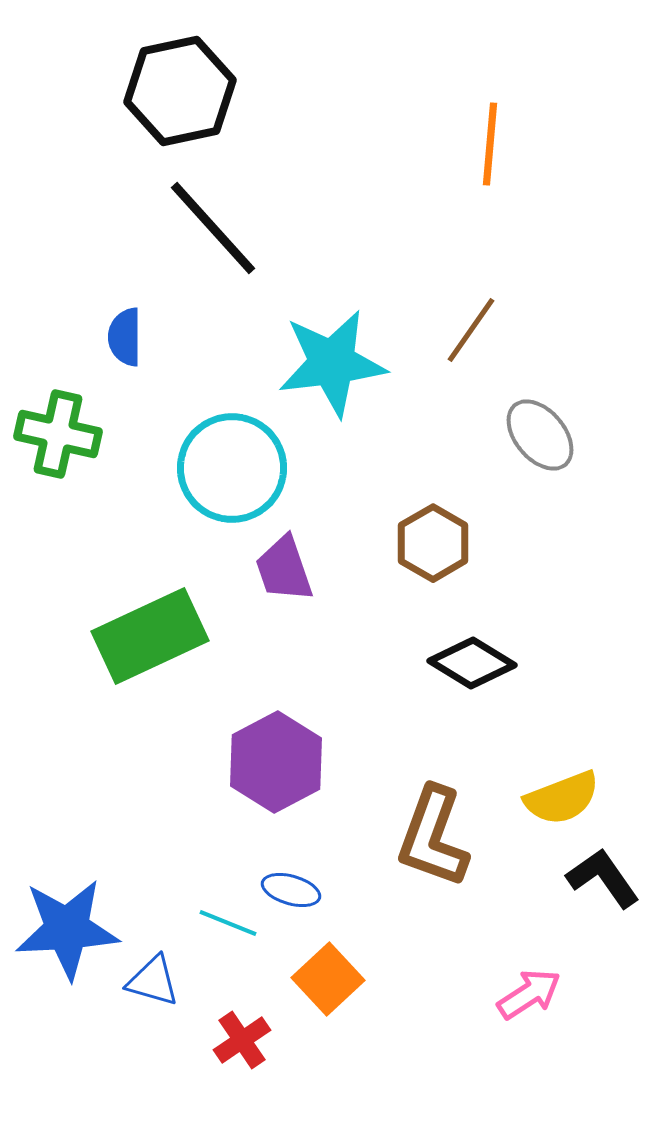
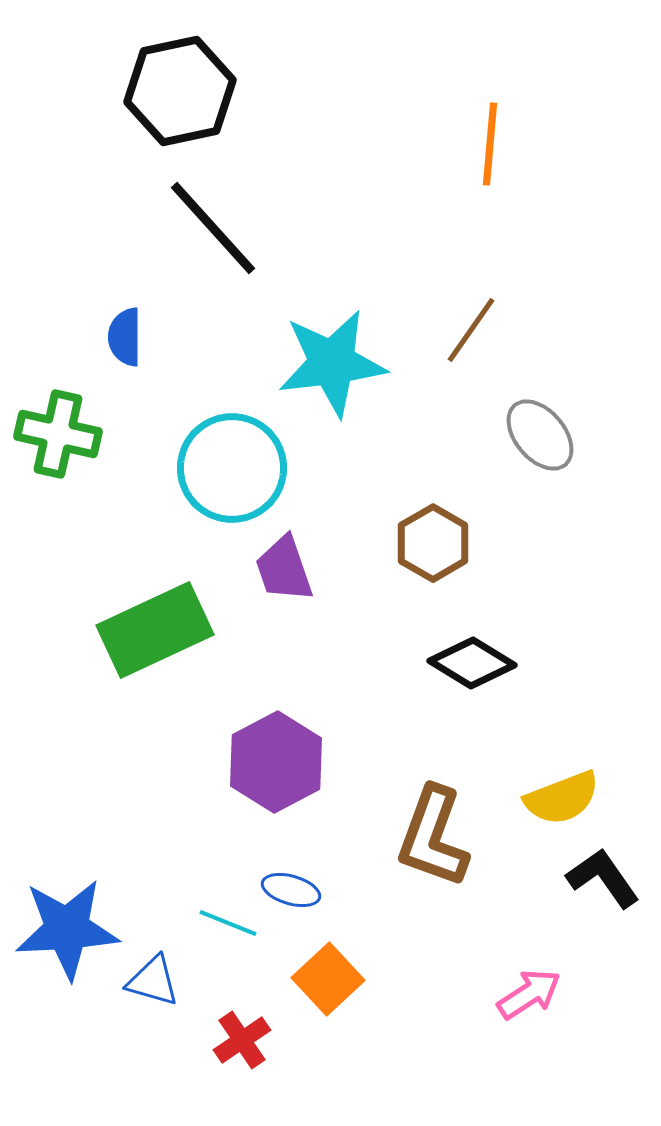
green rectangle: moved 5 px right, 6 px up
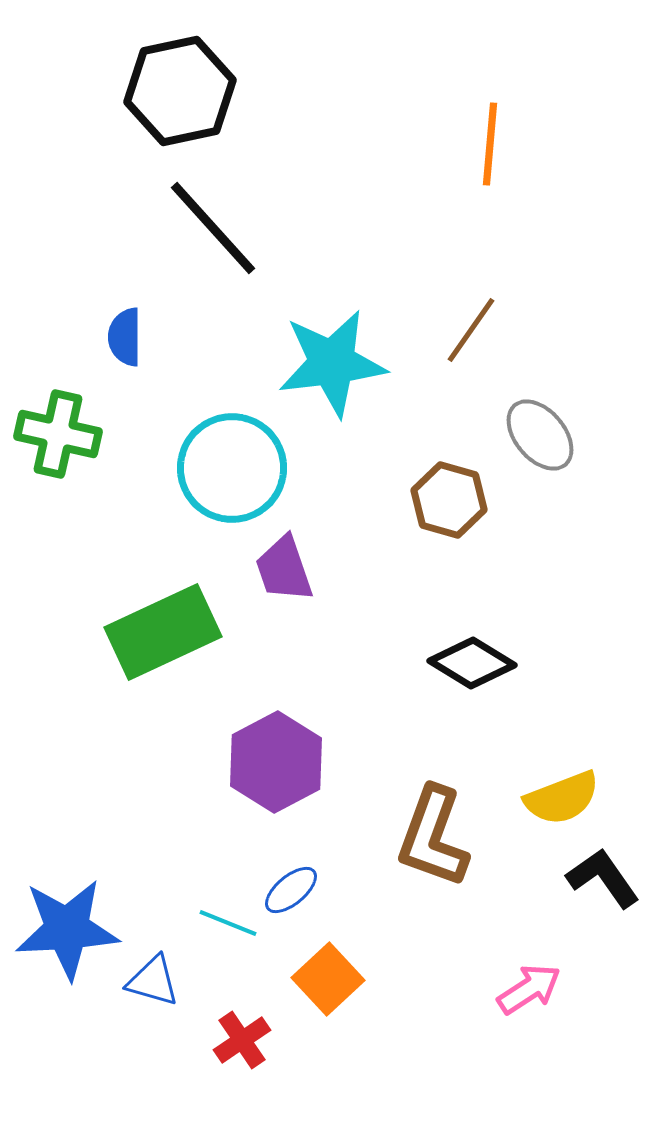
brown hexagon: moved 16 px right, 43 px up; rotated 14 degrees counterclockwise
green rectangle: moved 8 px right, 2 px down
blue ellipse: rotated 56 degrees counterclockwise
pink arrow: moved 5 px up
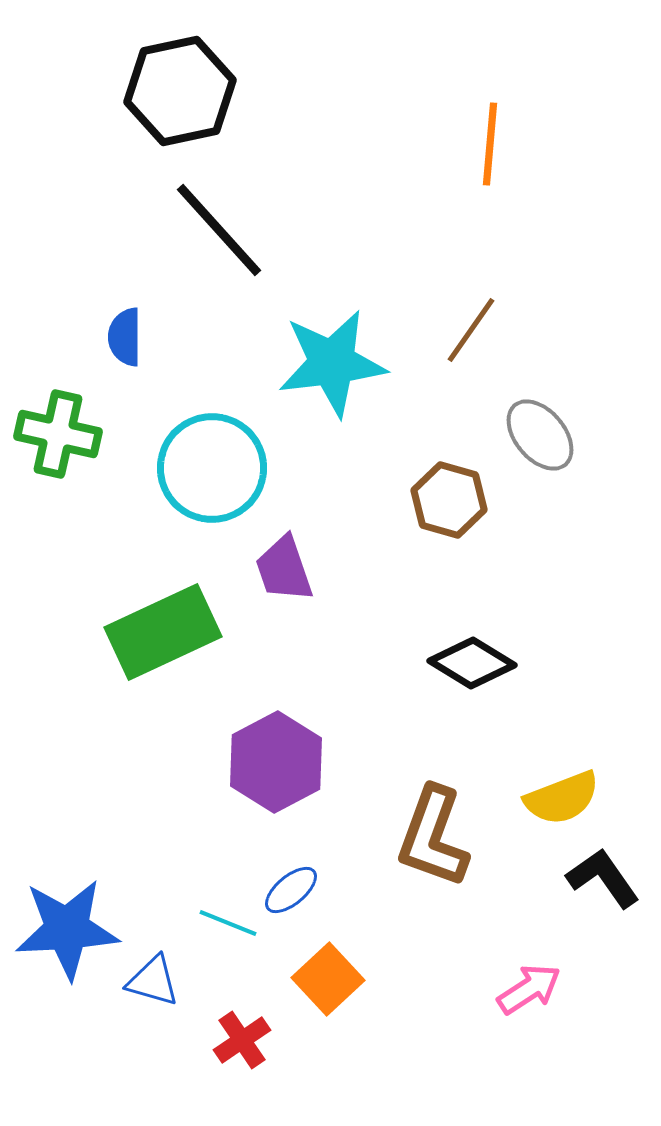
black line: moved 6 px right, 2 px down
cyan circle: moved 20 px left
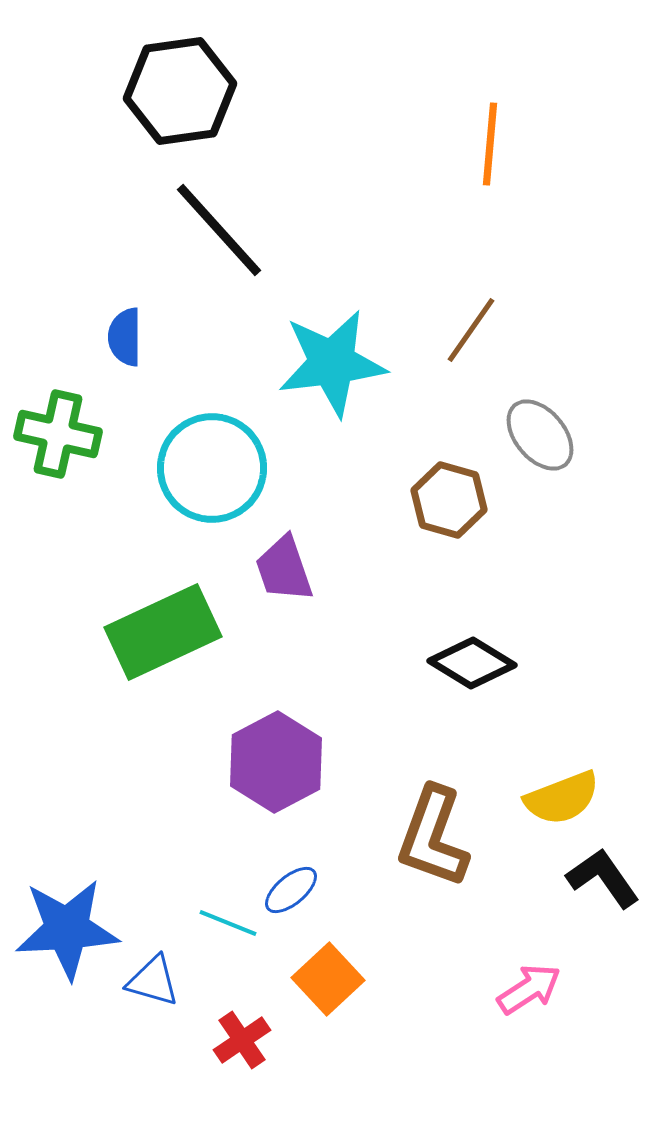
black hexagon: rotated 4 degrees clockwise
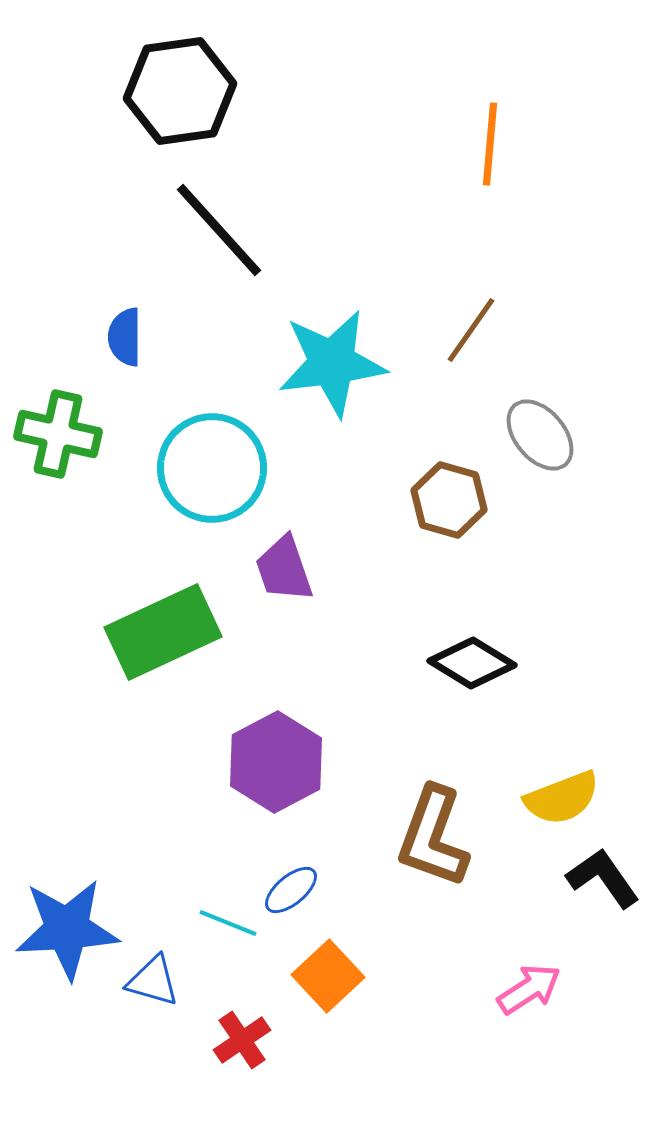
orange square: moved 3 px up
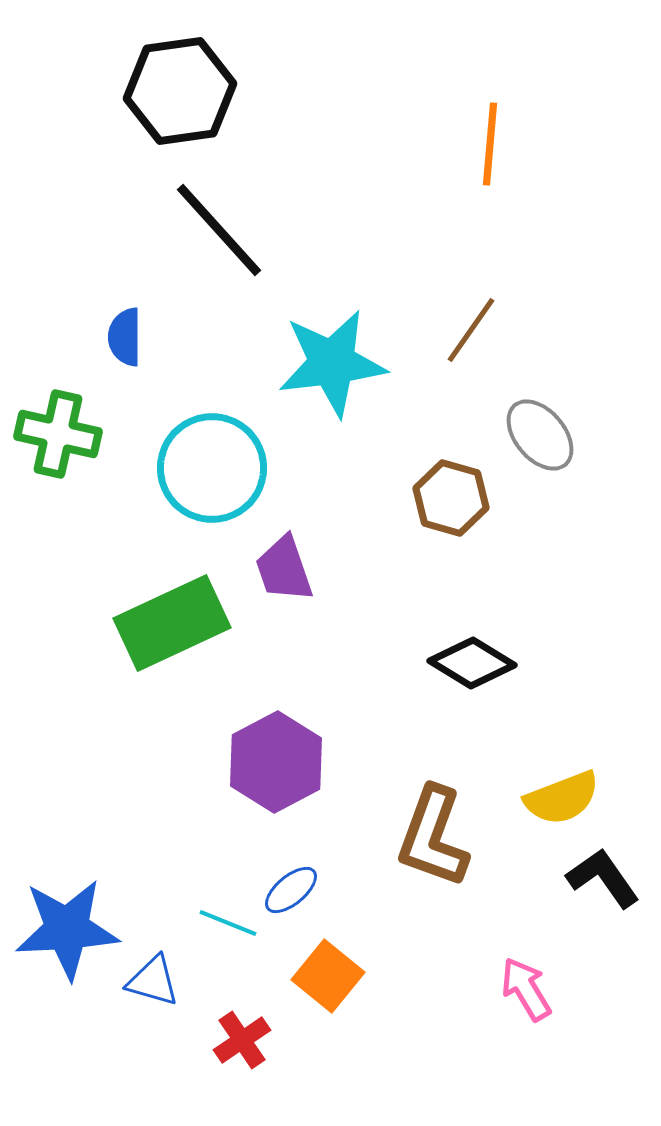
brown hexagon: moved 2 px right, 2 px up
green rectangle: moved 9 px right, 9 px up
orange square: rotated 8 degrees counterclockwise
pink arrow: moved 3 px left; rotated 88 degrees counterclockwise
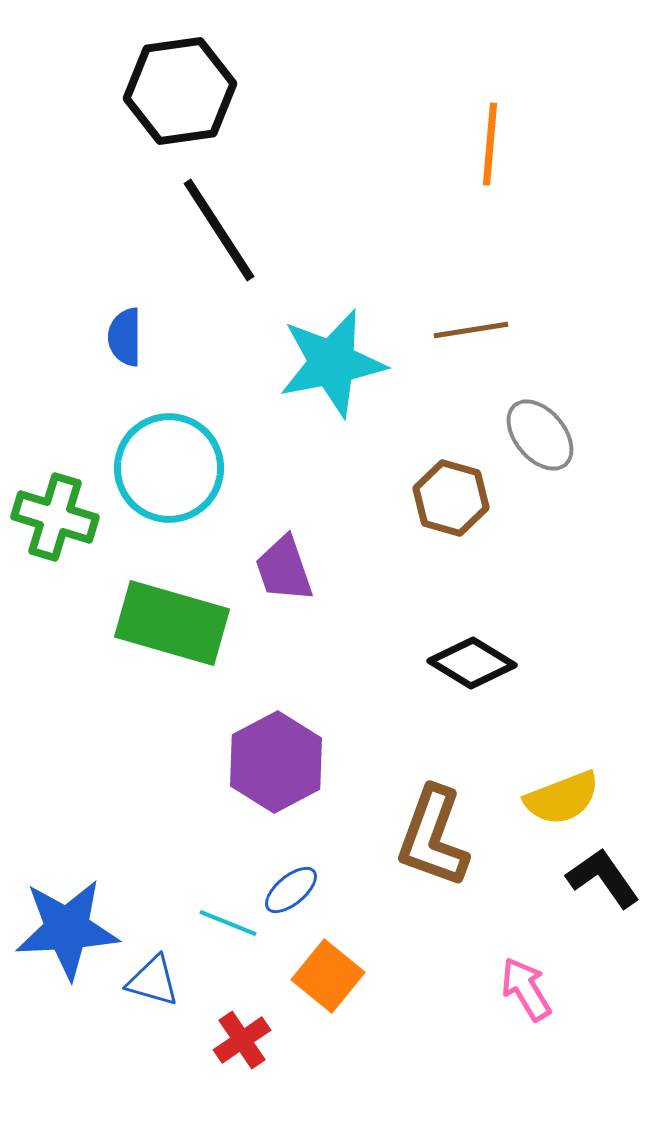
black line: rotated 9 degrees clockwise
brown line: rotated 46 degrees clockwise
cyan star: rotated 4 degrees counterclockwise
green cross: moved 3 px left, 83 px down; rotated 4 degrees clockwise
cyan circle: moved 43 px left
green rectangle: rotated 41 degrees clockwise
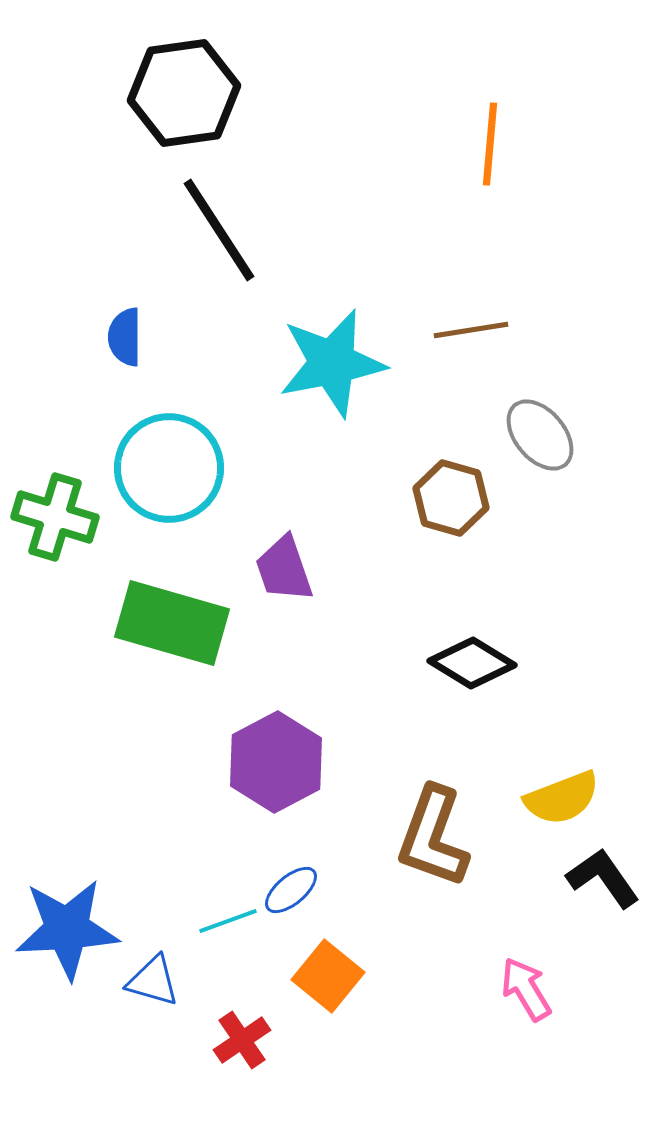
black hexagon: moved 4 px right, 2 px down
cyan line: moved 2 px up; rotated 42 degrees counterclockwise
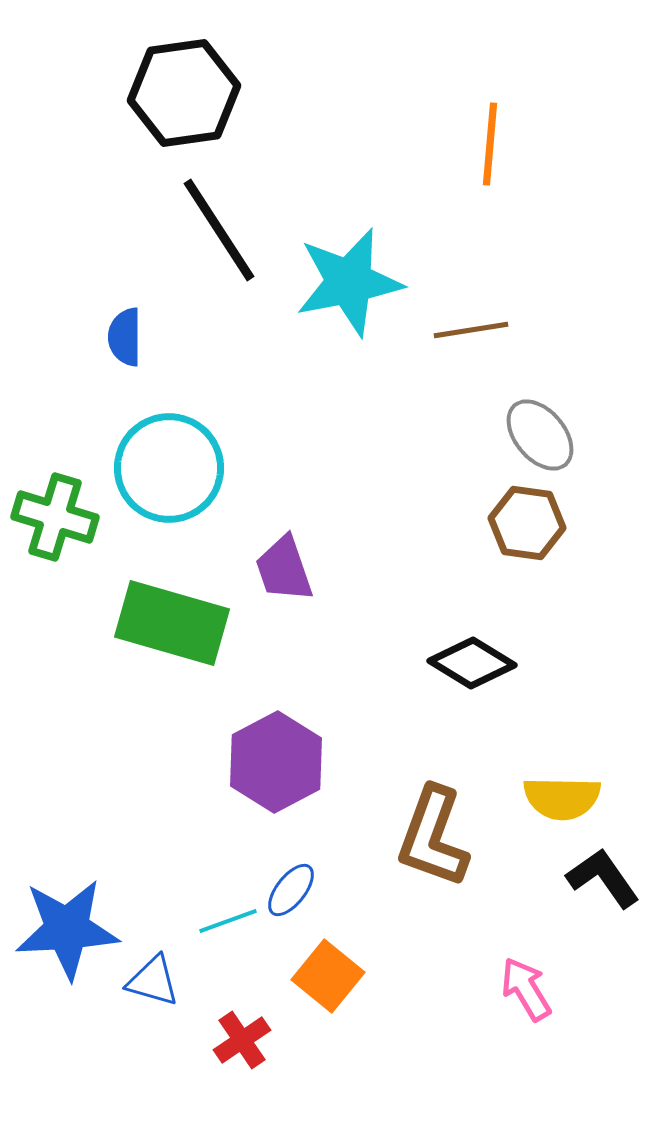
cyan star: moved 17 px right, 81 px up
brown hexagon: moved 76 px right, 25 px down; rotated 8 degrees counterclockwise
yellow semicircle: rotated 22 degrees clockwise
blue ellipse: rotated 12 degrees counterclockwise
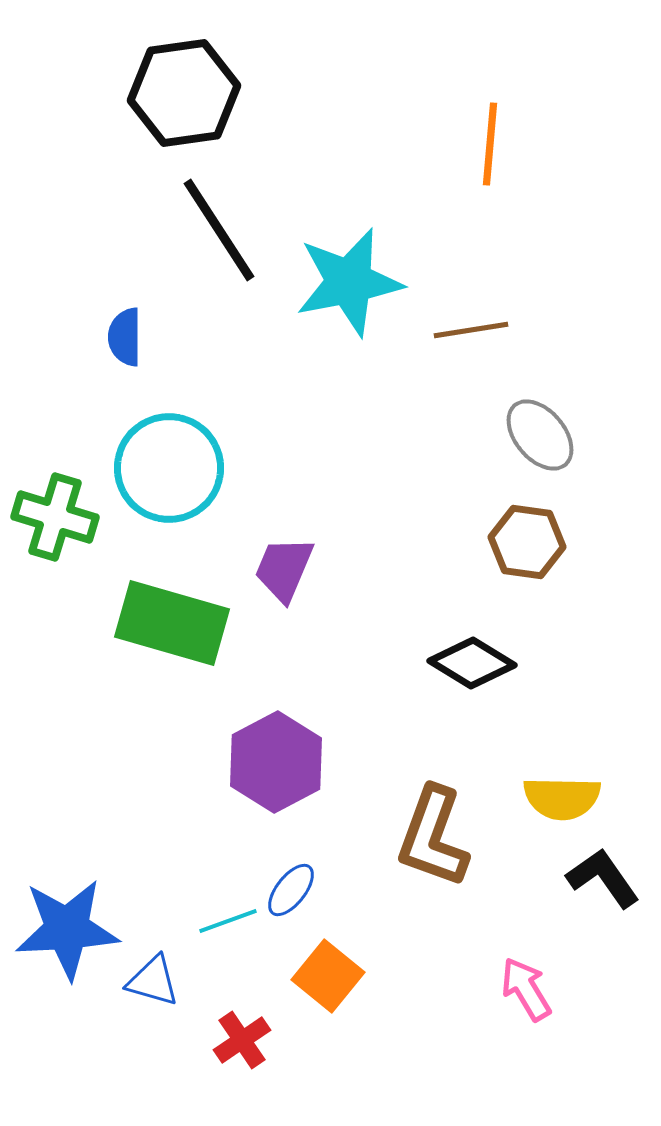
brown hexagon: moved 19 px down
purple trapezoid: rotated 42 degrees clockwise
